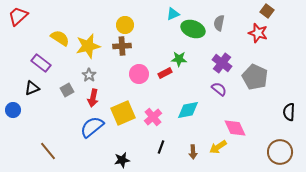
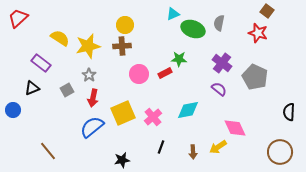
red trapezoid: moved 2 px down
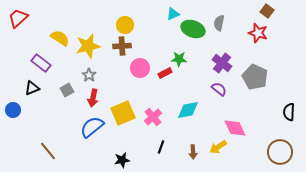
pink circle: moved 1 px right, 6 px up
